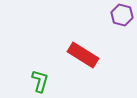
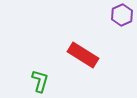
purple hexagon: rotated 20 degrees clockwise
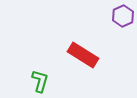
purple hexagon: moved 1 px right, 1 px down
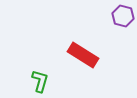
purple hexagon: rotated 20 degrees counterclockwise
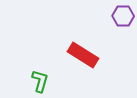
purple hexagon: rotated 15 degrees counterclockwise
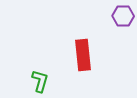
red rectangle: rotated 52 degrees clockwise
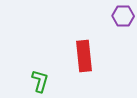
red rectangle: moved 1 px right, 1 px down
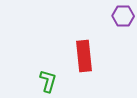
green L-shape: moved 8 px right
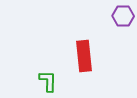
green L-shape: rotated 15 degrees counterclockwise
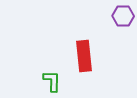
green L-shape: moved 4 px right
